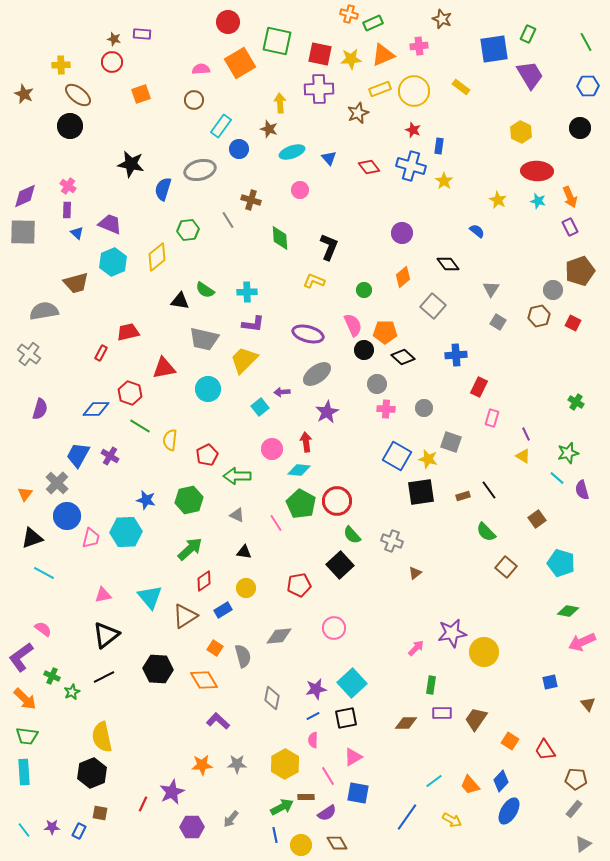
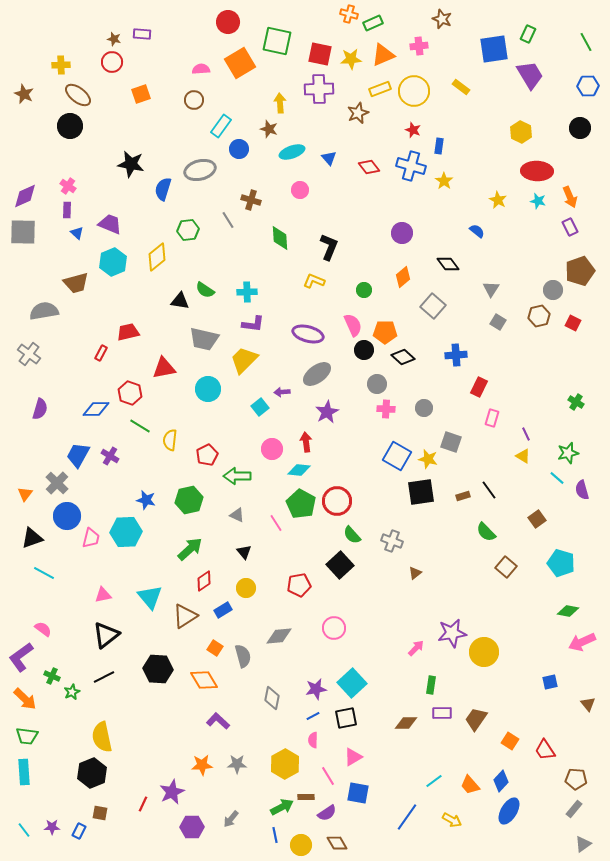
black triangle at (244, 552): rotated 42 degrees clockwise
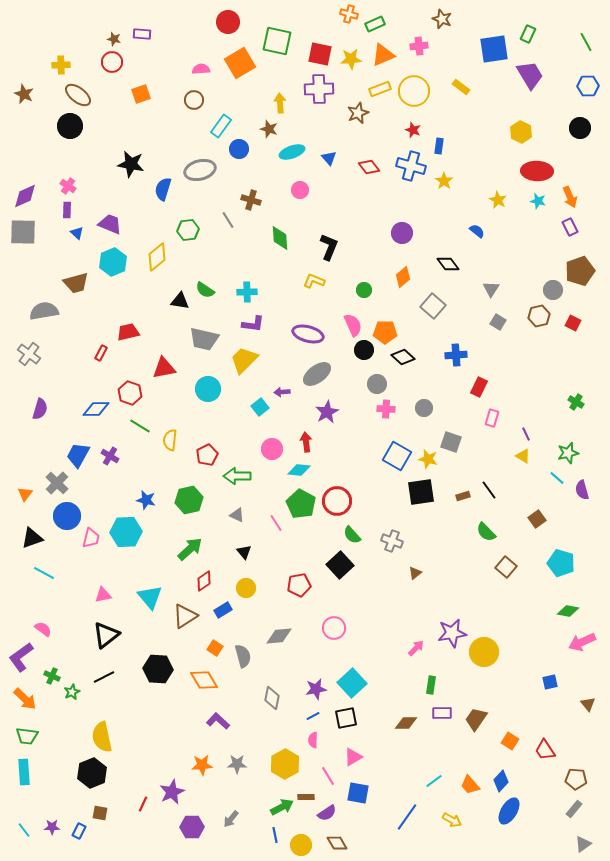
green rectangle at (373, 23): moved 2 px right, 1 px down
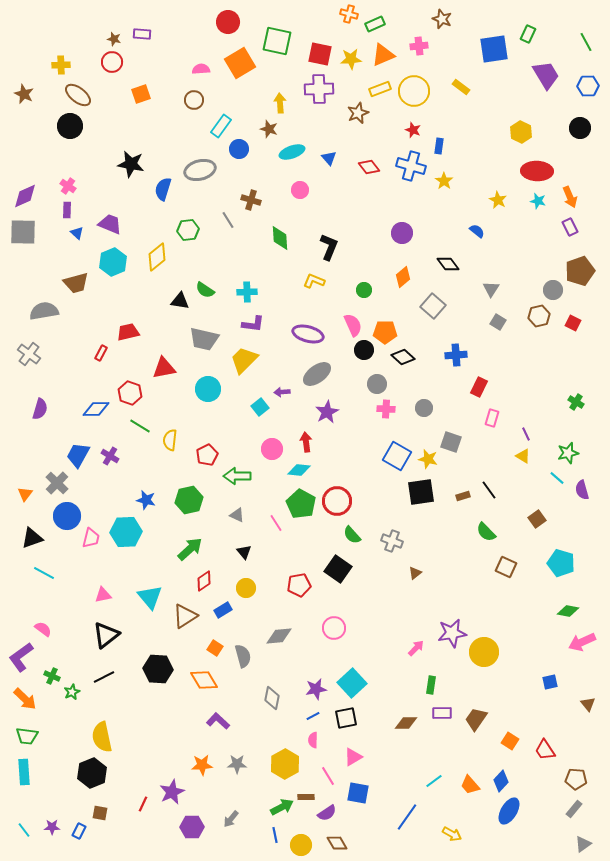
purple trapezoid at (530, 75): moved 16 px right
black square at (340, 565): moved 2 px left, 4 px down; rotated 12 degrees counterclockwise
brown square at (506, 567): rotated 15 degrees counterclockwise
yellow arrow at (452, 820): moved 14 px down
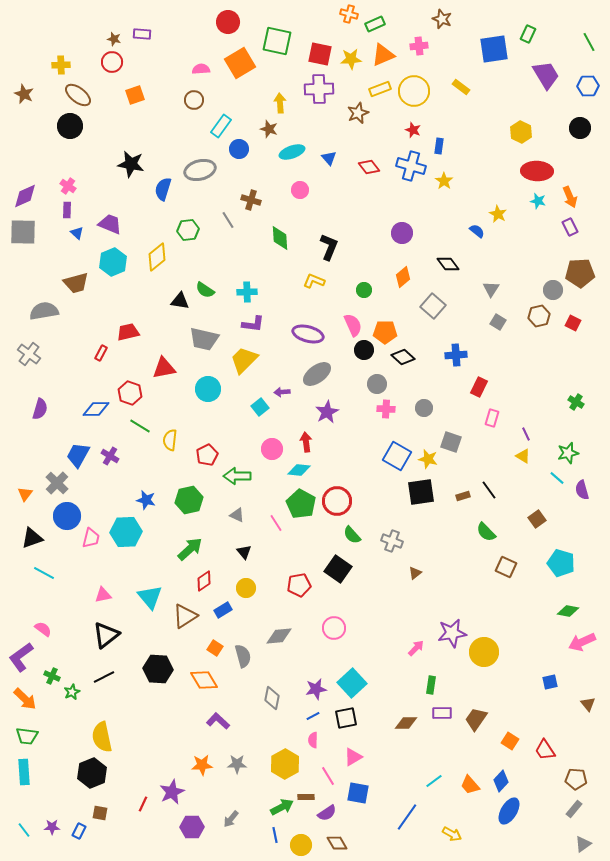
green line at (586, 42): moved 3 px right
orange square at (141, 94): moved 6 px left, 1 px down
yellow star at (498, 200): moved 14 px down
brown pentagon at (580, 271): moved 2 px down; rotated 16 degrees clockwise
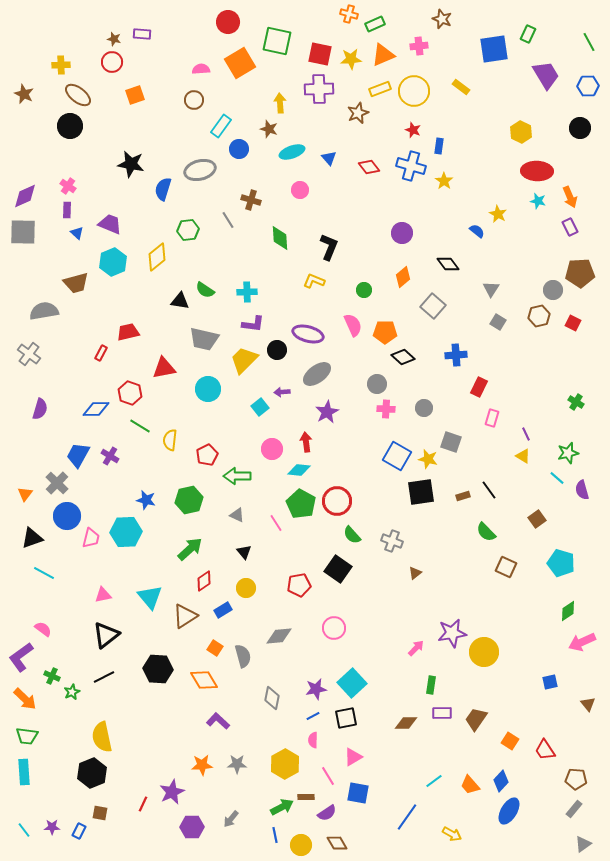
black circle at (364, 350): moved 87 px left
green diamond at (568, 611): rotated 45 degrees counterclockwise
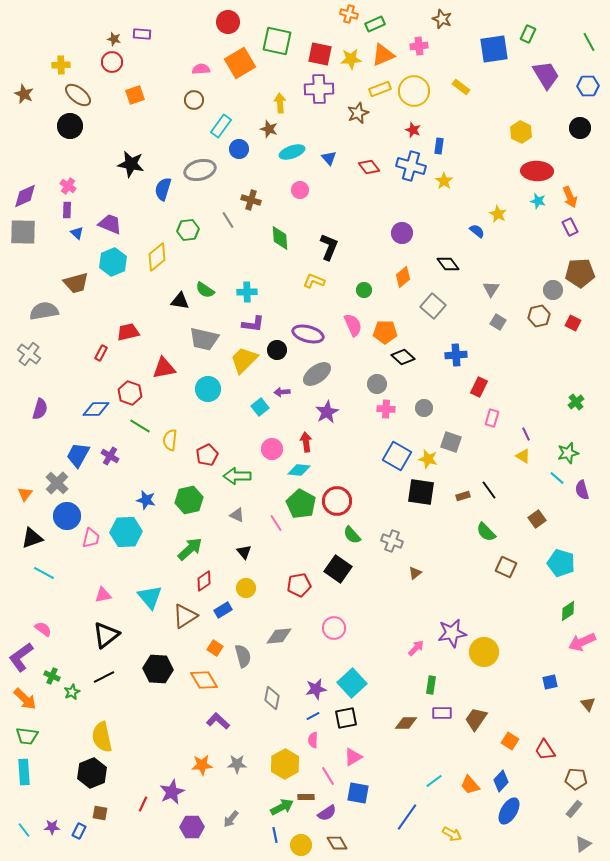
green cross at (576, 402): rotated 21 degrees clockwise
black square at (421, 492): rotated 16 degrees clockwise
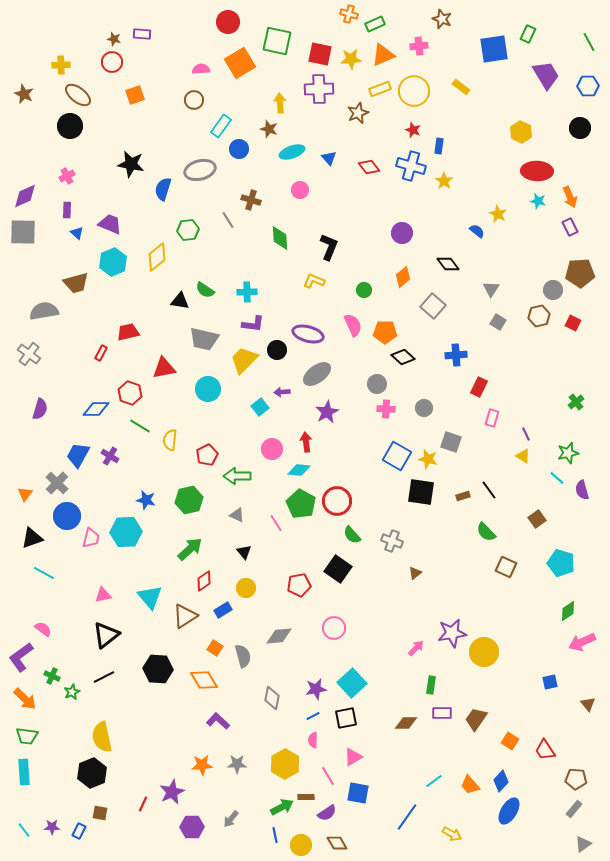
pink cross at (68, 186): moved 1 px left, 10 px up; rotated 28 degrees clockwise
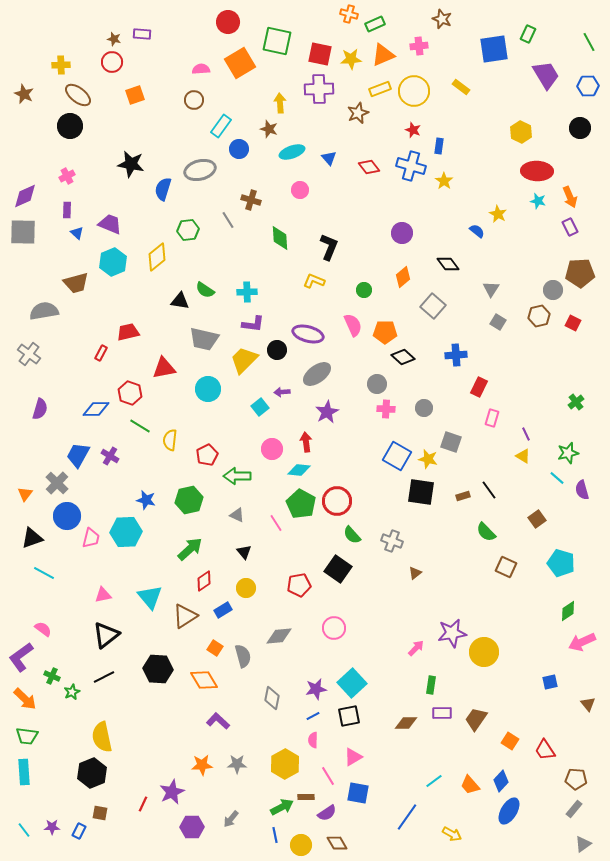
black square at (346, 718): moved 3 px right, 2 px up
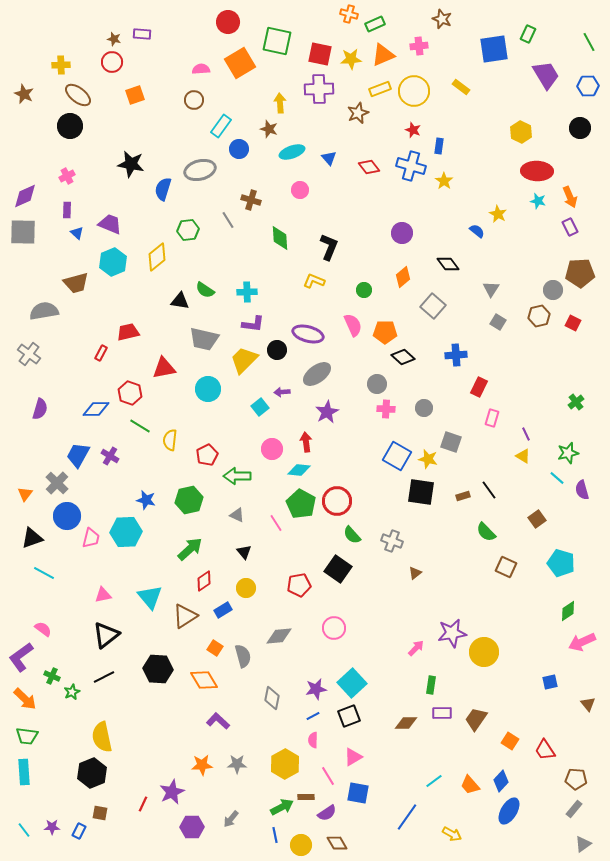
black square at (349, 716): rotated 10 degrees counterclockwise
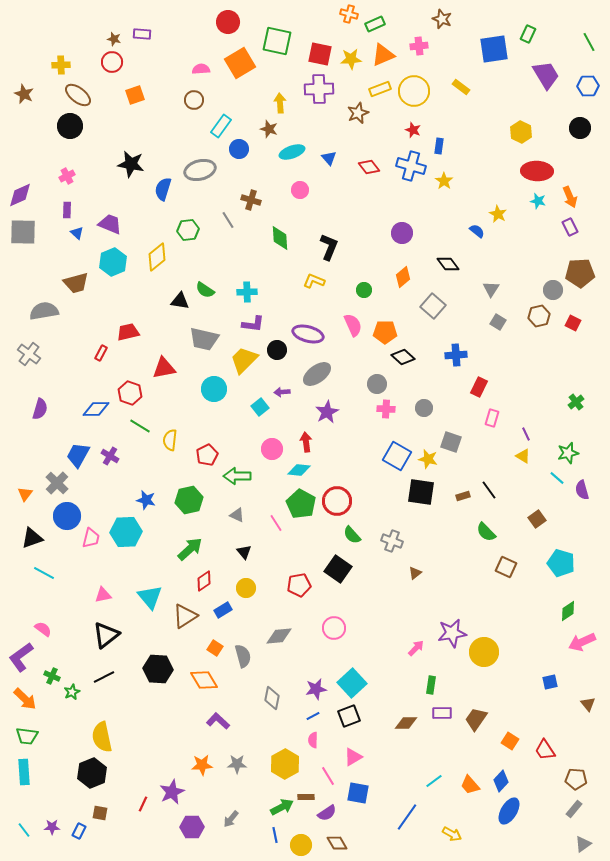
purple diamond at (25, 196): moved 5 px left, 1 px up
cyan circle at (208, 389): moved 6 px right
